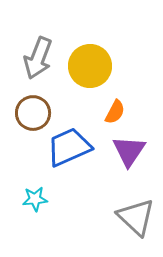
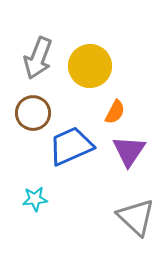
blue trapezoid: moved 2 px right, 1 px up
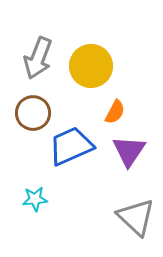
yellow circle: moved 1 px right
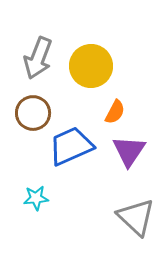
cyan star: moved 1 px right, 1 px up
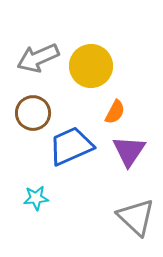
gray arrow: rotated 45 degrees clockwise
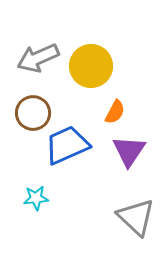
blue trapezoid: moved 4 px left, 1 px up
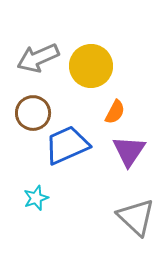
cyan star: rotated 15 degrees counterclockwise
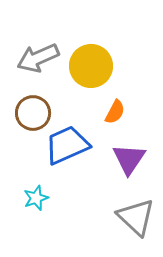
purple triangle: moved 8 px down
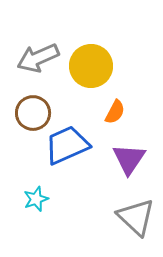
cyan star: moved 1 px down
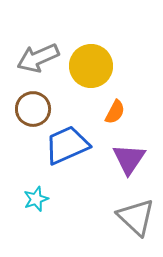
brown circle: moved 4 px up
